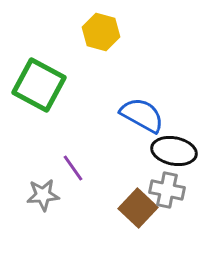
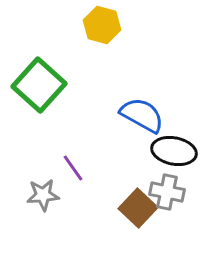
yellow hexagon: moved 1 px right, 7 px up
green square: rotated 14 degrees clockwise
gray cross: moved 2 px down
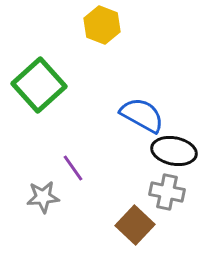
yellow hexagon: rotated 6 degrees clockwise
green square: rotated 6 degrees clockwise
gray star: moved 2 px down
brown square: moved 3 px left, 17 px down
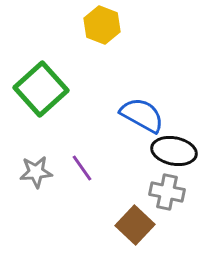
green square: moved 2 px right, 4 px down
purple line: moved 9 px right
gray star: moved 7 px left, 25 px up
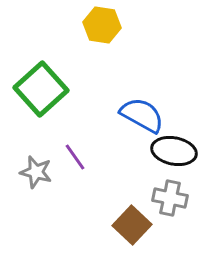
yellow hexagon: rotated 12 degrees counterclockwise
purple line: moved 7 px left, 11 px up
gray star: rotated 20 degrees clockwise
gray cross: moved 3 px right, 6 px down
brown square: moved 3 px left
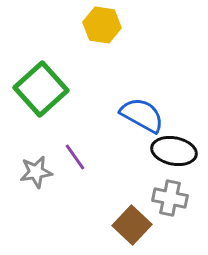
gray star: rotated 24 degrees counterclockwise
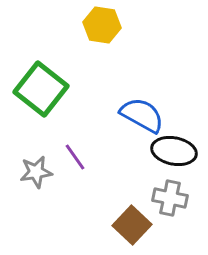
green square: rotated 10 degrees counterclockwise
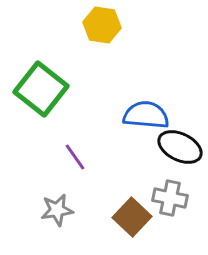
blue semicircle: moved 4 px right; rotated 24 degrees counterclockwise
black ellipse: moved 6 px right, 4 px up; rotated 15 degrees clockwise
gray star: moved 21 px right, 38 px down
brown square: moved 8 px up
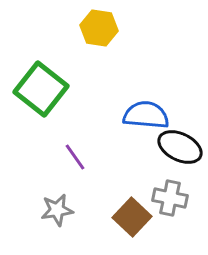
yellow hexagon: moved 3 px left, 3 px down
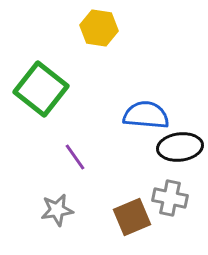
black ellipse: rotated 33 degrees counterclockwise
brown square: rotated 24 degrees clockwise
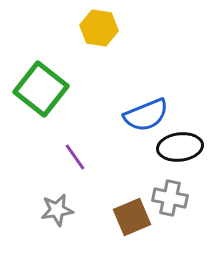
blue semicircle: rotated 153 degrees clockwise
